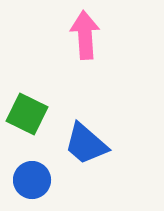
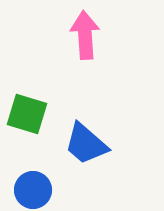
green square: rotated 9 degrees counterclockwise
blue circle: moved 1 px right, 10 px down
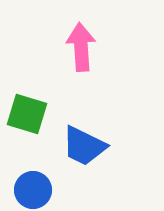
pink arrow: moved 4 px left, 12 px down
blue trapezoid: moved 2 px left, 2 px down; rotated 15 degrees counterclockwise
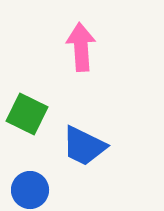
green square: rotated 9 degrees clockwise
blue circle: moved 3 px left
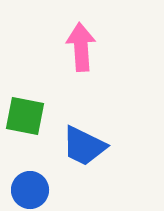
green square: moved 2 px left, 2 px down; rotated 15 degrees counterclockwise
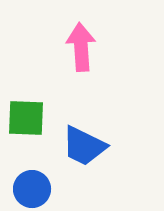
green square: moved 1 px right, 2 px down; rotated 9 degrees counterclockwise
blue circle: moved 2 px right, 1 px up
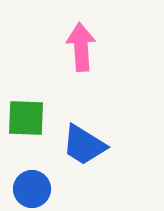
blue trapezoid: moved 1 px up; rotated 6 degrees clockwise
